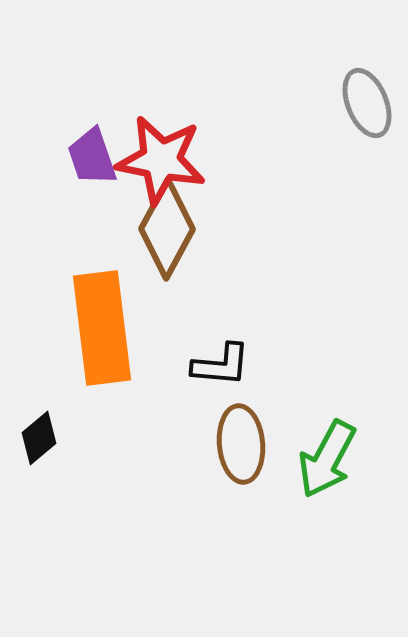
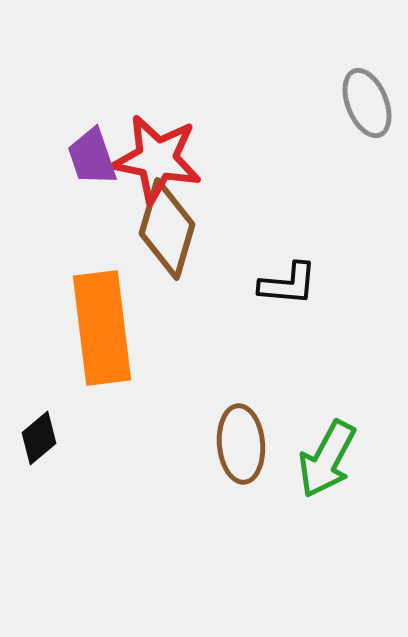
red star: moved 4 px left, 1 px up
brown diamond: rotated 12 degrees counterclockwise
black L-shape: moved 67 px right, 81 px up
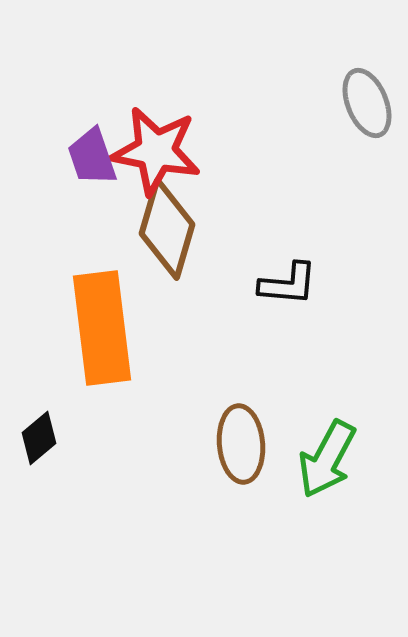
red star: moved 1 px left, 8 px up
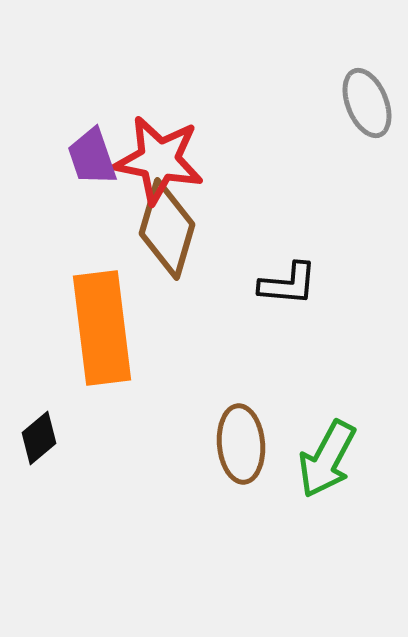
red star: moved 3 px right, 9 px down
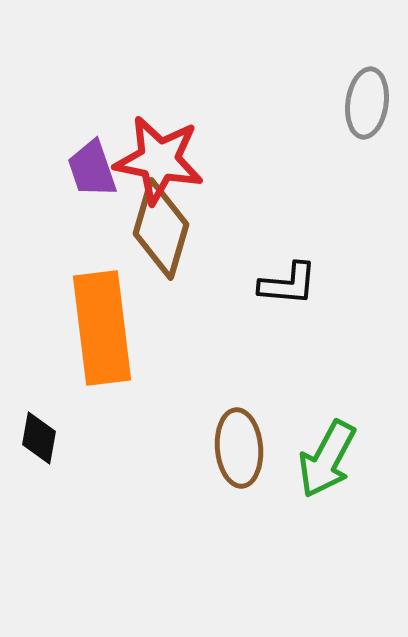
gray ellipse: rotated 30 degrees clockwise
purple trapezoid: moved 12 px down
brown diamond: moved 6 px left
black diamond: rotated 40 degrees counterclockwise
brown ellipse: moved 2 px left, 4 px down
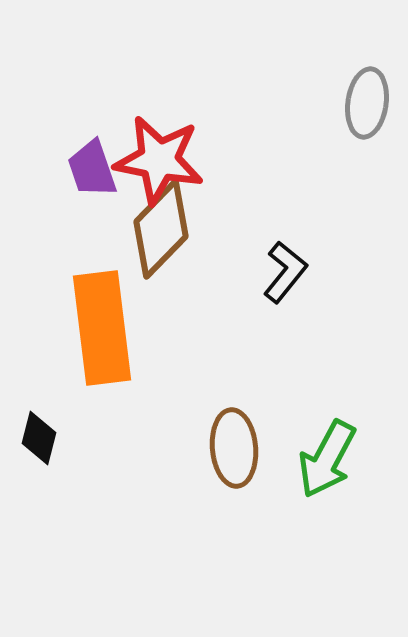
brown diamond: rotated 28 degrees clockwise
black L-shape: moved 3 px left, 12 px up; rotated 56 degrees counterclockwise
black diamond: rotated 4 degrees clockwise
brown ellipse: moved 5 px left
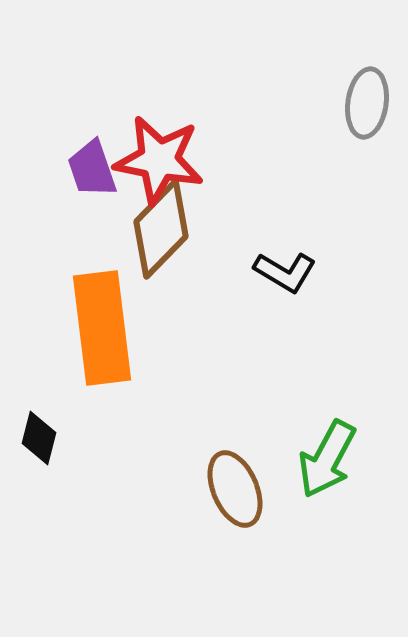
black L-shape: rotated 82 degrees clockwise
brown ellipse: moved 1 px right, 41 px down; rotated 18 degrees counterclockwise
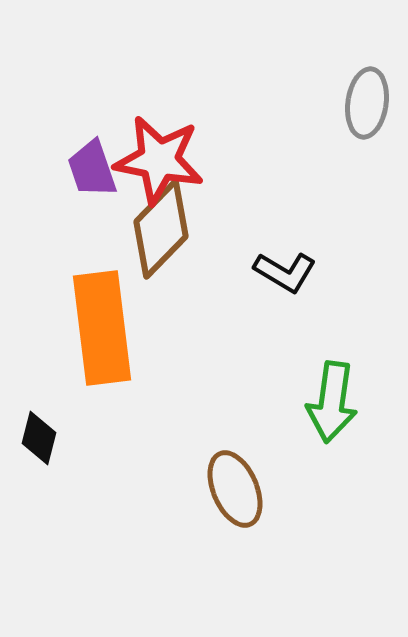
green arrow: moved 5 px right, 57 px up; rotated 20 degrees counterclockwise
